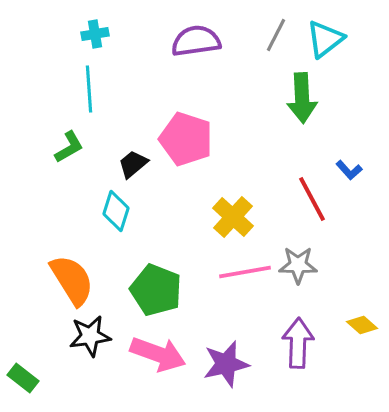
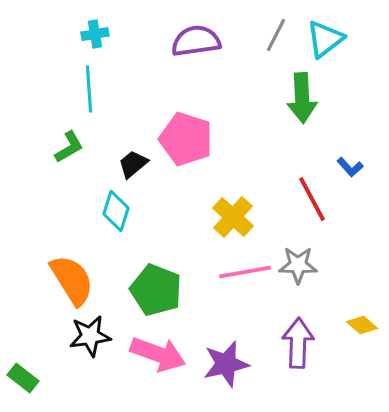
blue L-shape: moved 1 px right, 3 px up
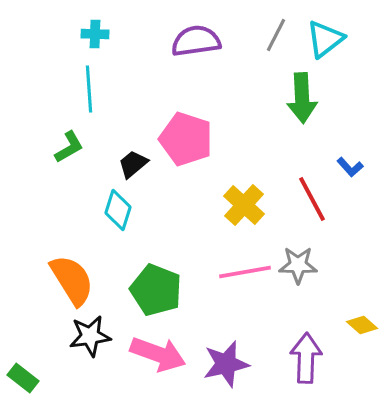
cyan cross: rotated 12 degrees clockwise
cyan diamond: moved 2 px right, 1 px up
yellow cross: moved 11 px right, 12 px up
purple arrow: moved 8 px right, 15 px down
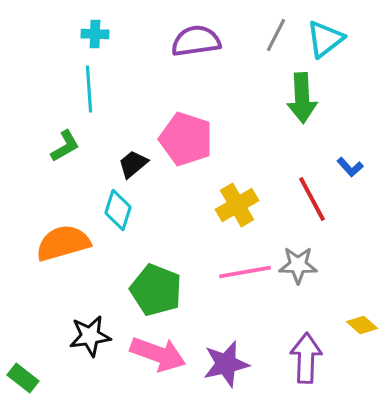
green L-shape: moved 4 px left, 1 px up
yellow cross: moved 7 px left; rotated 18 degrees clockwise
orange semicircle: moved 9 px left, 37 px up; rotated 74 degrees counterclockwise
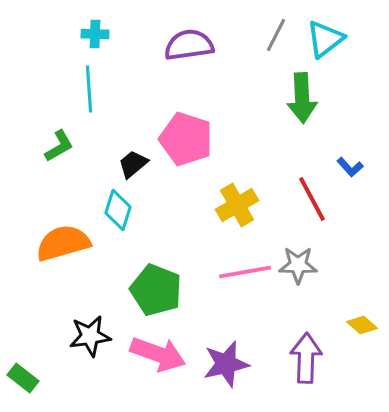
purple semicircle: moved 7 px left, 4 px down
green L-shape: moved 6 px left
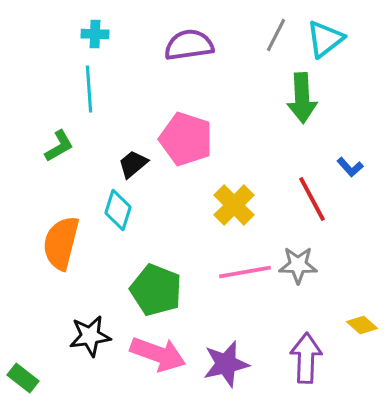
yellow cross: moved 3 px left; rotated 15 degrees counterclockwise
orange semicircle: moved 2 px left; rotated 60 degrees counterclockwise
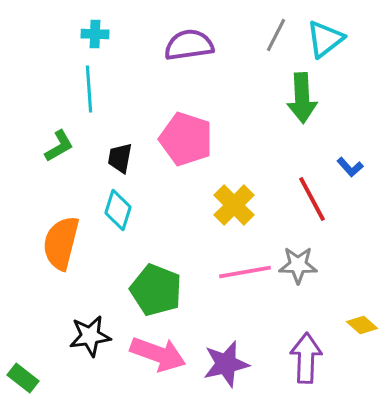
black trapezoid: moved 13 px left, 6 px up; rotated 40 degrees counterclockwise
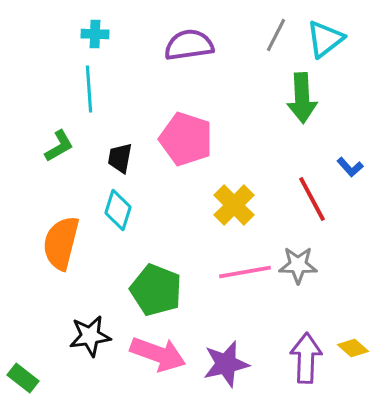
yellow diamond: moved 9 px left, 23 px down
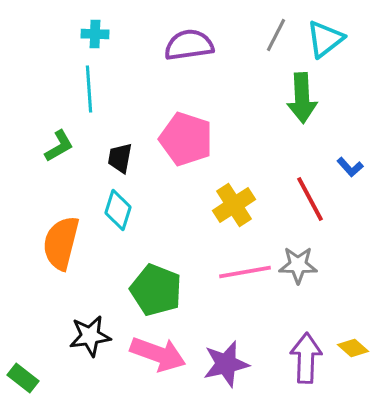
red line: moved 2 px left
yellow cross: rotated 12 degrees clockwise
